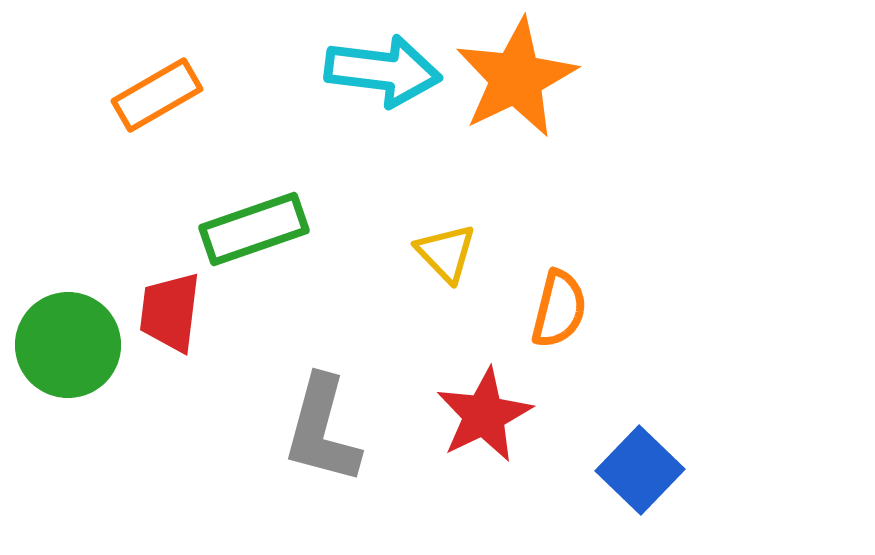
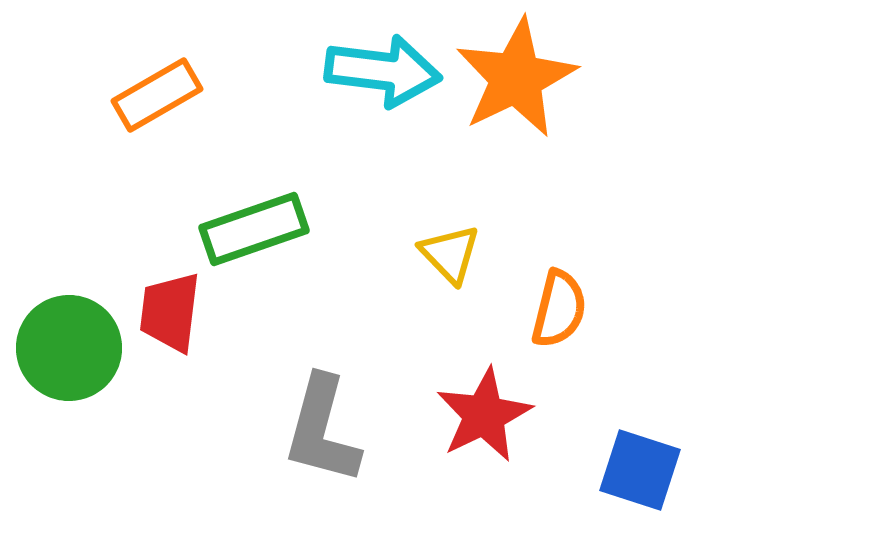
yellow triangle: moved 4 px right, 1 px down
green circle: moved 1 px right, 3 px down
blue square: rotated 26 degrees counterclockwise
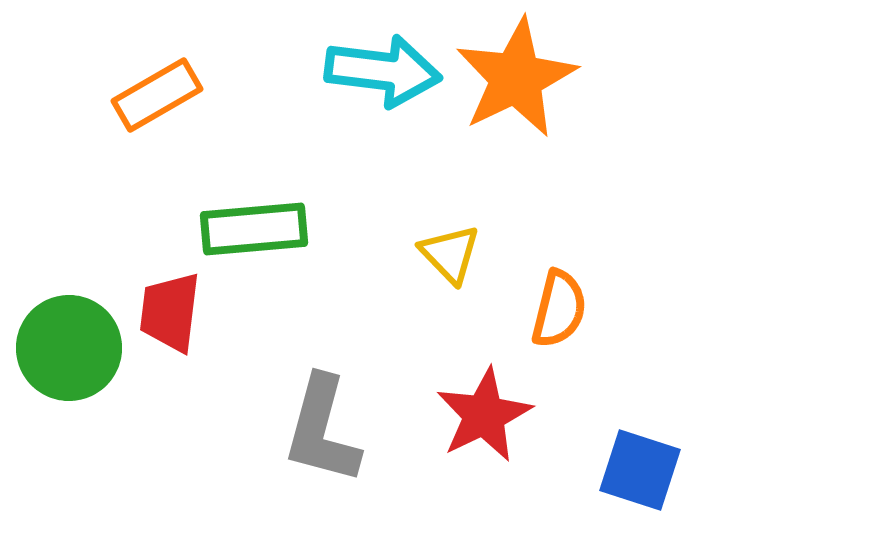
green rectangle: rotated 14 degrees clockwise
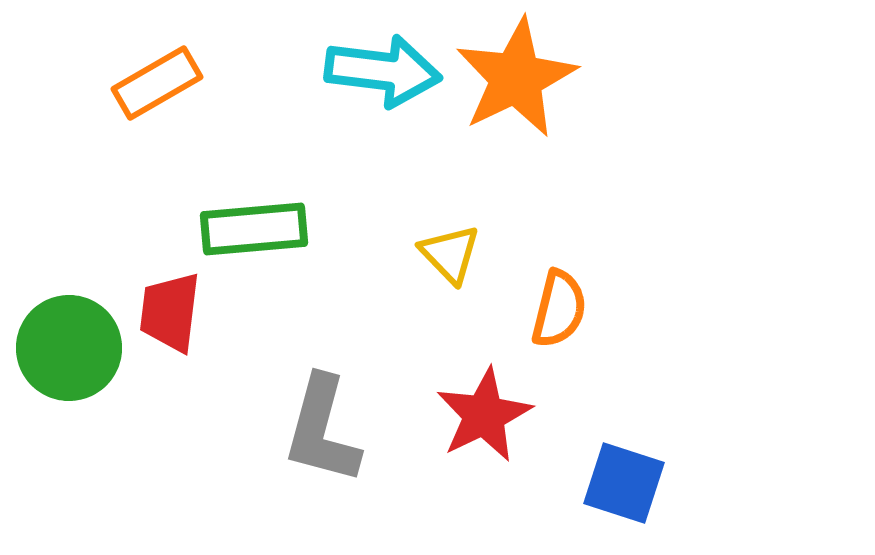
orange rectangle: moved 12 px up
blue square: moved 16 px left, 13 px down
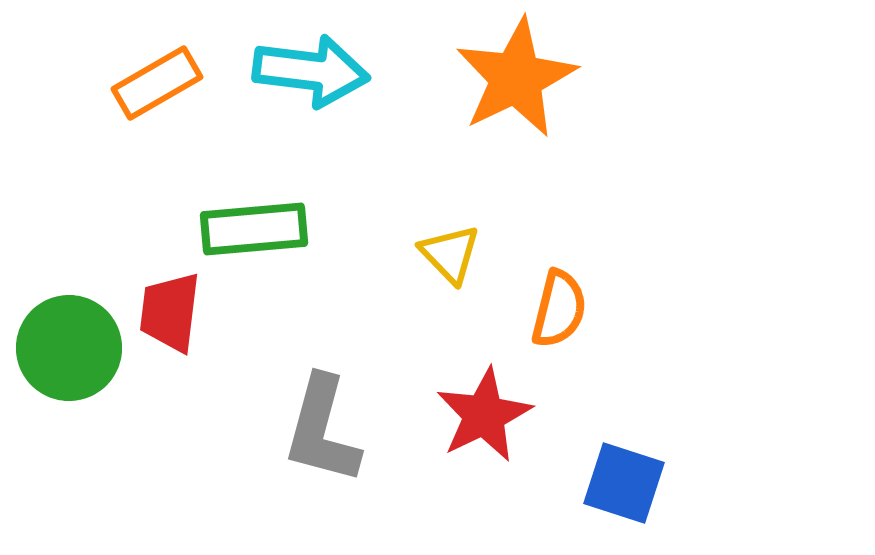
cyan arrow: moved 72 px left
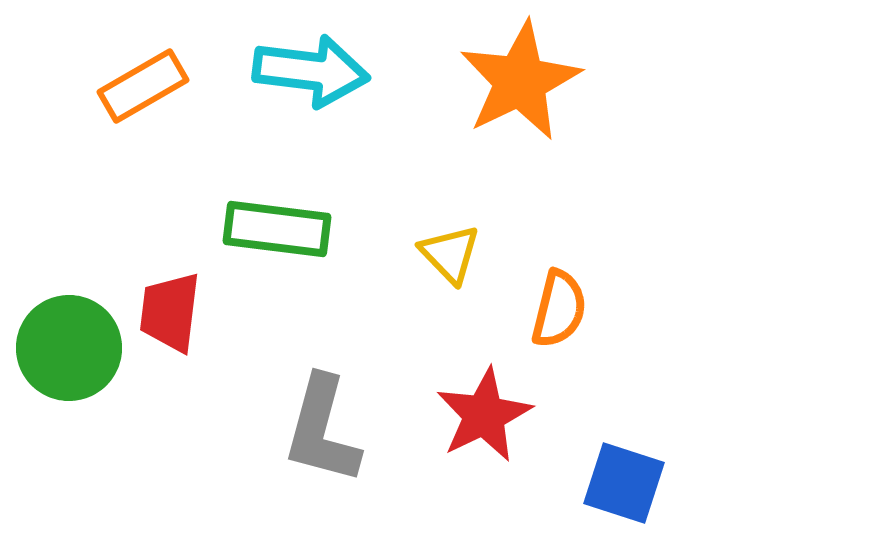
orange star: moved 4 px right, 3 px down
orange rectangle: moved 14 px left, 3 px down
green rectangle: moved 23 px right; rotated 12 degrees clockwise
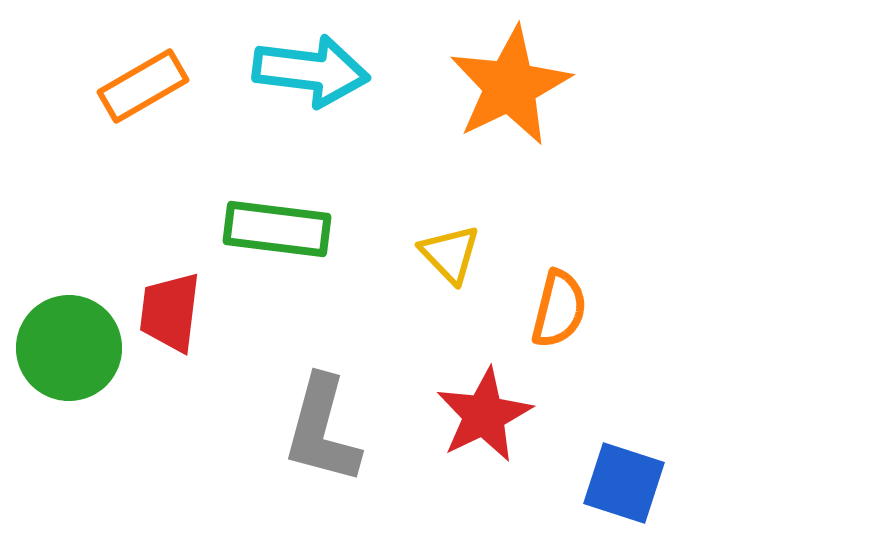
orange star: moved 10 px left, 5 px down
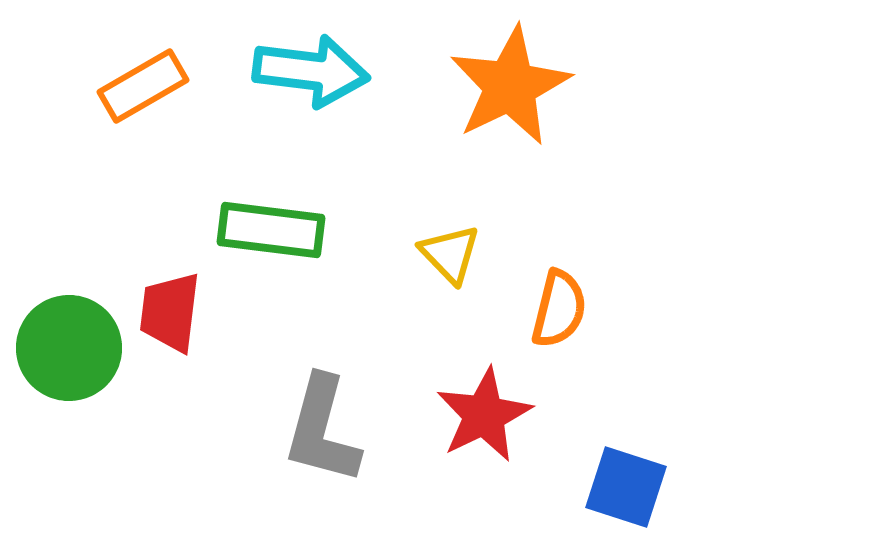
green rectangle: moved 6 px left, 1 px down
blue square: moved 2 px right, 4 px down
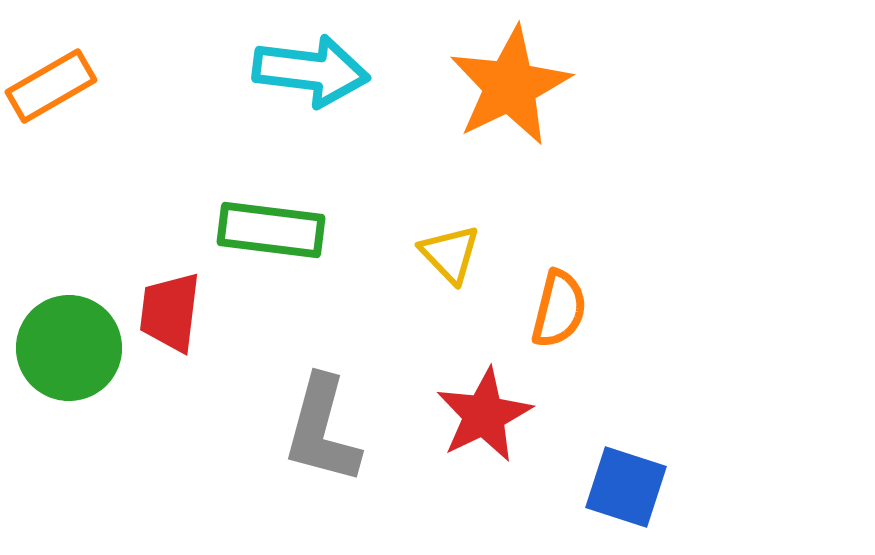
orange rectangle: moved 92 px left
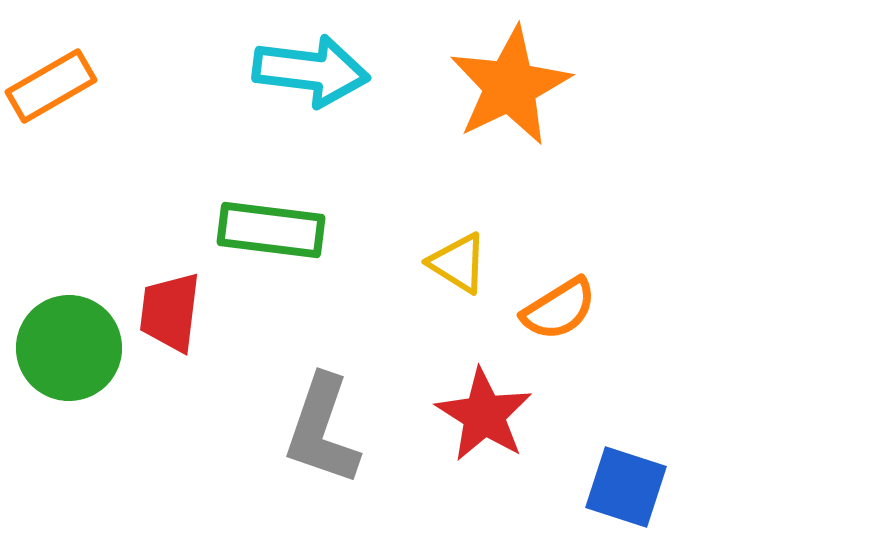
yellow triangle: moved 8 px right, 9 px down; rotated 14 degrees counterclockwise
orange semicircle: rotated 44 degrees clockwise
red star: rotated 14 degrees counterclockwise
gray L-shape: rotated 4 degrees clockwise
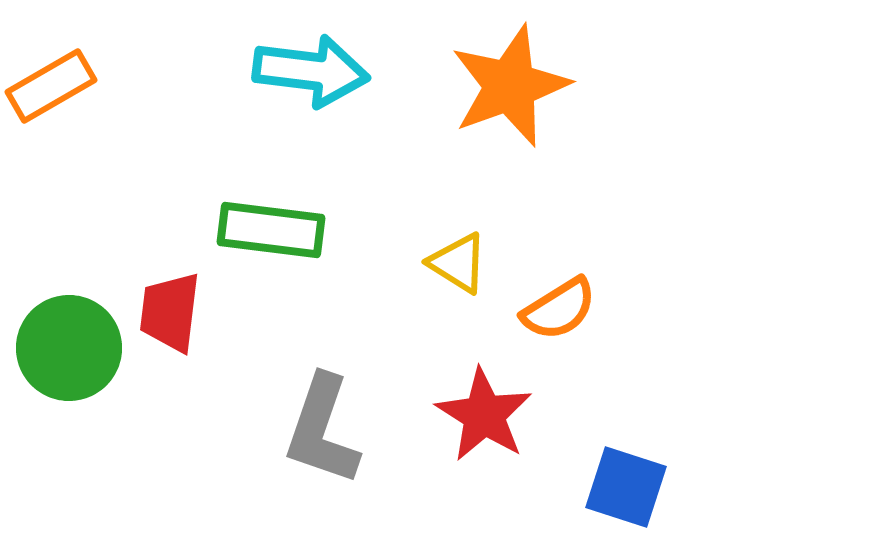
orange star: rotated 6 degrees clockwise
